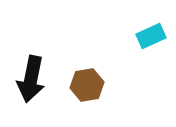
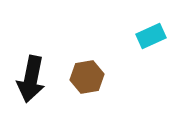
brown hexagon: moved 8 px up
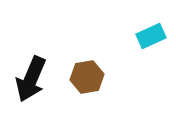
black arrow: rotated 12 degrees clockwise
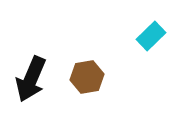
cyan rectangle: rotated 20 degrees counterclockwise
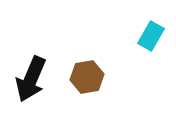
cyan rectangle: rotated 16 degrees counterclockwise
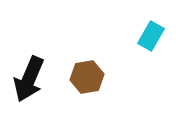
black arrow: moved 2 px left
